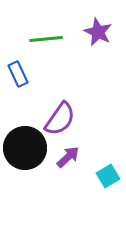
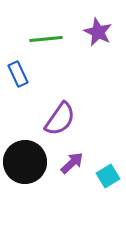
black circle: moved 14 px down
purple arrow: moved 4 px right, 6 px down
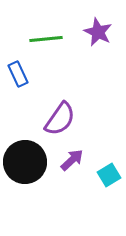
purple arrow: moved 3 px up
cyan square: moved 1 px right, 1 px up
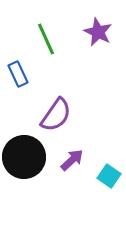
green line: rotated 72 degrees clockwise
purple semicircle: moved 4 px left, 4 px up
black circle: moved 1 px left, 5 px up
cyan square: moved 1 px down; rotated 25 degrees counterclockwise
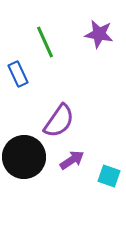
purple star: moved 1 px right, 2 px down; rotated 16 degrees counterclockwise
green line: moved 1 px left, 3 px down
purple semicircle: moved 3 px right, 6 px down
purple arrow: rotated 10 degrees clockwise
cyan square: rotated 15 degrees counterclockwise
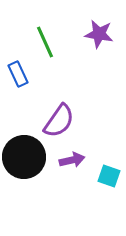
purple arrow: rotated 20 degrees clockwise
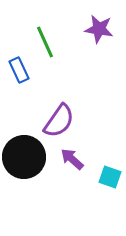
purple star: moved 5 px up
blue rectangle: moved 1 px right, 4 px up
purple arrow: moved 1 px up; rotated 125 degrees counterclockwise
cyan square: moved 1 px right, 1 px down
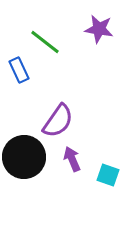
green line: rotated 28 degrees counterclockwise
purple semicircle: moved 1 px left
purple arrow: rotated 25 degrees clockwise
cyan square: moved 2 px left, 2 px up
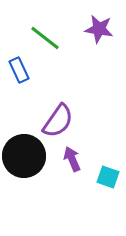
green line: moved 4 px up
black circle: moved 1 px up
cyan square: moved 2 px down
